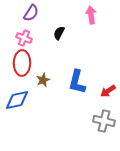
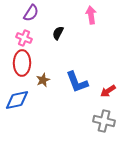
black semicircle: moved 1 px left
blue L-shape: rotated 35 degrees counterclockwise
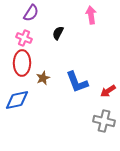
brown star: moved 2 px up
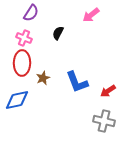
pink arrow: rotated 120 degrees counterclockwise
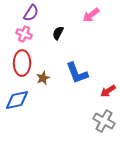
pink cross: moved 4 px up
blue L-shape: moved 9 px up
gray cross: rotated 15 degrees clockwise
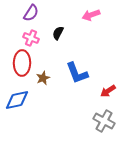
pink arrow: rotated 18 degrees clockwise
pink cross: moved 7 px right, 4 px down
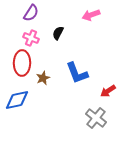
gray cross: moved 8 px left, 3 px up; rotated 10 degrees clockwise
